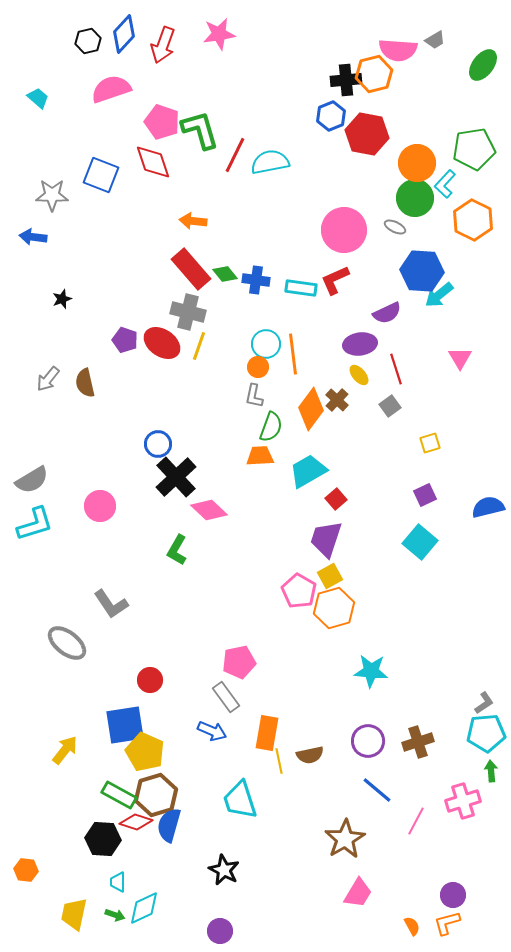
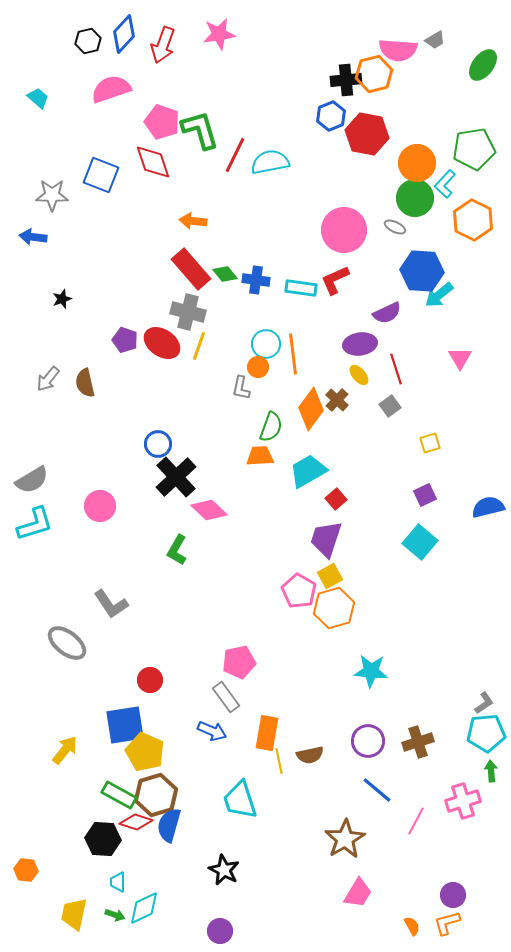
gray L-shape at (254, 396): moved 13 px left, 8 px up
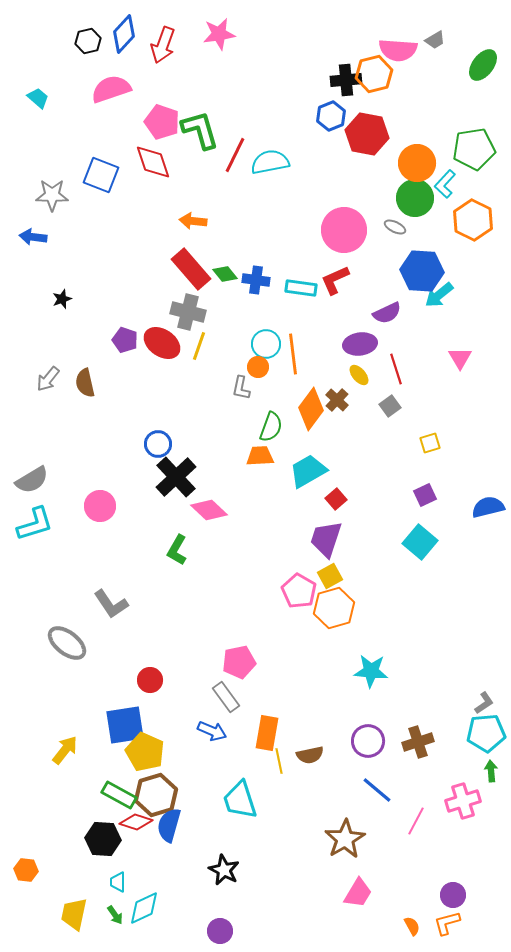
green arrow at (115, 915): rotated 36 degrees clockwise
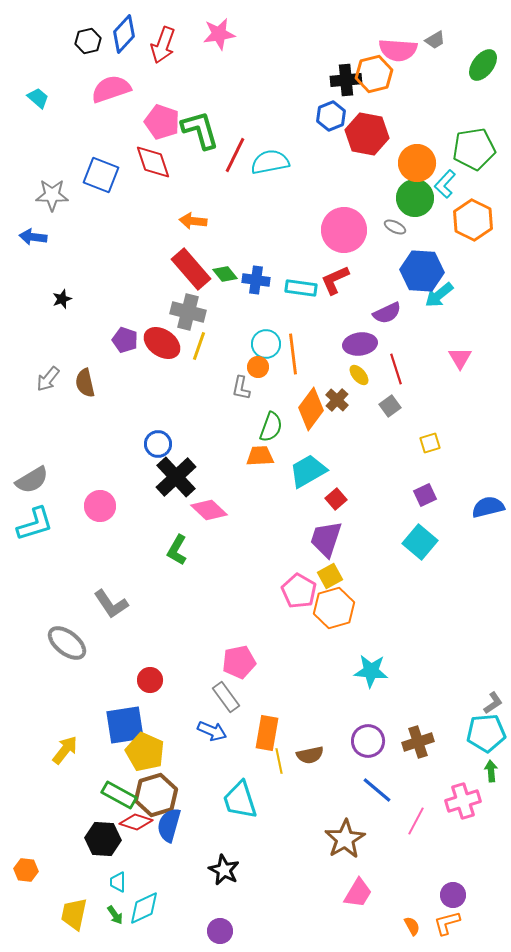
gray L-shape at (484, 703): moved 9 px right
